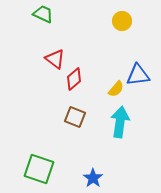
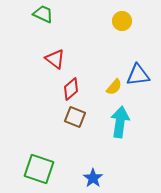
red diamond: moved 3 px left, 10 px down
yellow semicircle: moved 2 px left, 2 px up
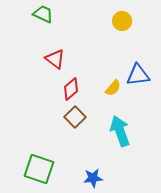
yellow semicircle: moved 1 px left, 1 px down
brown square: rotated 25 degrees clockwise
cyan arrow: moved 9 px down; rotated 28 degrees counterclockwise
blue star: rotated 30 degrees clockwise
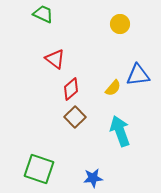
yellow circle: moved 2 px left, 3 px down
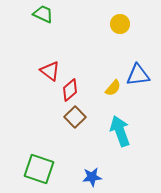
red triangle: moved 5 px left, 12 px down
red diamond: moved 1 px left, 1 px down
blue star: moved 1 px left, 1 px up
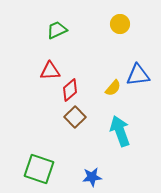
green trapezoid: moved 14 px right, 16 px down; rotated 50 degrees counterclockwise
red triangle: rotated 40 degrees counterclockwise
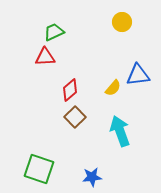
yellow circle: moved 2 px right, 2 px up
green trapezoid: moved 3 px left, 2 px down
red triangle: moved 5 px left, 14 px up
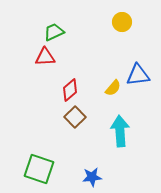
cyan arrow: rotated 16 degrees clockwise
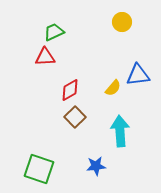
red diamond: rotated 10 degrees clockwise
blue star: moved 4 px right, 11 px up
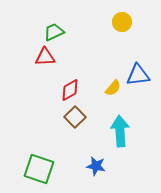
blue star: rotated 18 degrees clockwise
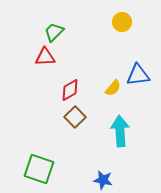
green trapezoid: rotated 20 degrees counterclockwise
blue star: moved 7 px right, 14 px down
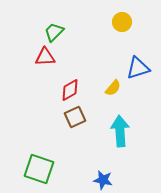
blue triangle: moved 7 px up; rotated 10 degrees counterclockwise
brown square: rotated 20 degrees clockwise
